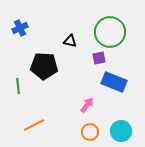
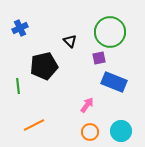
black triangle: rotated 32 degrees clockwise
black pentagon: rotated 16 degrees counterclockwise
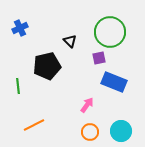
black pentagon: moved 3 px right
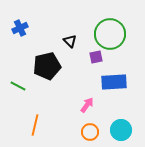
green circle: moved 2 px down
purple square: moved 3 px left, 1 px up
blue rectangle: rotated 25 degrees counterclockwise
green line: rotated 56 degrees counterclockwise
orange line: moved 1 px right; rotated 50 degrees counterclockwise
cyan circle: moved 1 px up
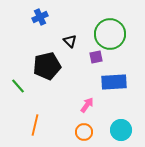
blue cross: moved 20 px right, 11 px up
green line: rotated 21 degrees clockwise
orange circle: moved 6 px left
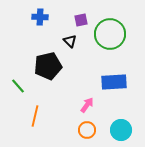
blue cross: rotated 28 degrees clockwise
purple square: moved 15 px left, 37 px up
black pentagon: moved 1 px right
orange line: moved 9 px up
orange circle: moved 3 px right, 2 px up
